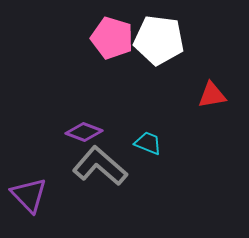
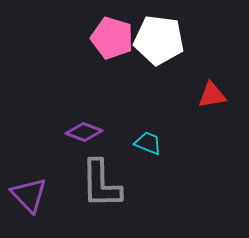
gray L-shape: moved 1 px right, 18 px down; rotated 132 degrees counterclockwise
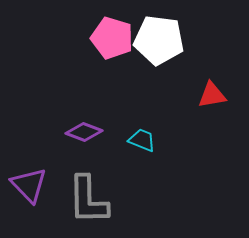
cyan trapezoid: moved 6 px left, 3 px up
gray L-shape: moved 13 px left, 16 px down
purple triangle: moved 10 px up
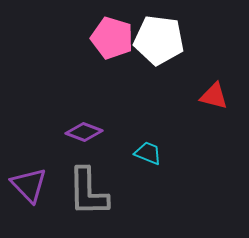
red triangle: moved 2 px right, 1 px down; rotated 24 degrees clockwise
cyan trapezoid: moved 6 px right, 13 px down
gray L-shape: moved 8 px up
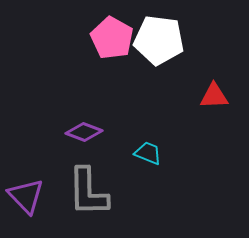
pink pentagon: rotated 12 degrees clockwise
red triangle: rotated 16 degrees counterclockwise
purple triangle: moved 3 px left, 11 px down
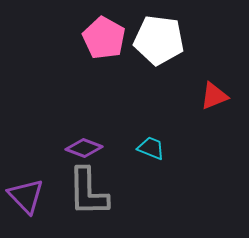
pink pentagon: moved 8 px left
red triangle: rotated 20 degrees counterclockwise
purple diamond: moved 16 px down
cyan trapezoid: moved 3 px right, 5 px up
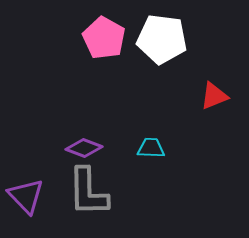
white pentagon: moved 3 px right, 1 px up
cyan trapezoid: rotated 20 degrees counterclockwise
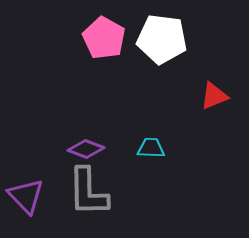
purple diamond: moved 2 px right, 1 px down
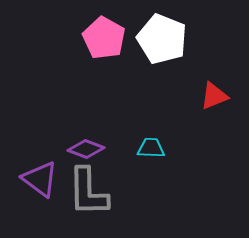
white pentagon: rotated 15 degrees clockwise
purple triangle: moved 14 px right, 17 px up; rotated 9 degrees counterclockwise
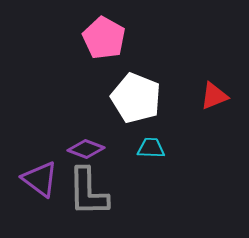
white pentagon: moved 26 px left, 59 px down
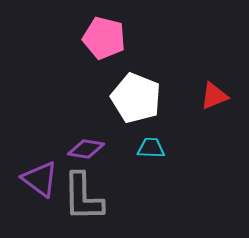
pink pentagon: rotated 15 degrees counterclockwise
purple diamond: rotated 12 degrees counterclockwise
gray L-shape: moved 5 px left, 5 px down
